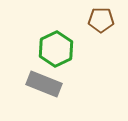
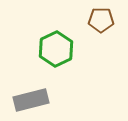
gray rectangle: moved 13 px left, 16 px down; rotated 36 degrees counterclockwise
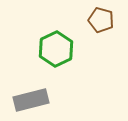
brown pentagon: rotated 15 degrees clockwise
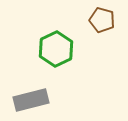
brown pentagon: moved 1 px right
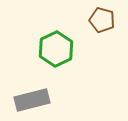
gray rectangle: moved 1 px right
